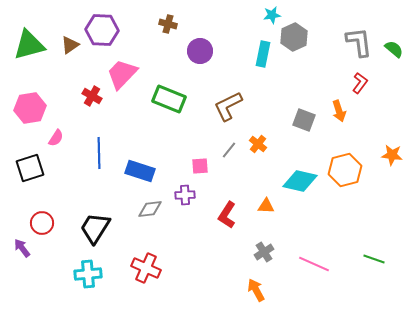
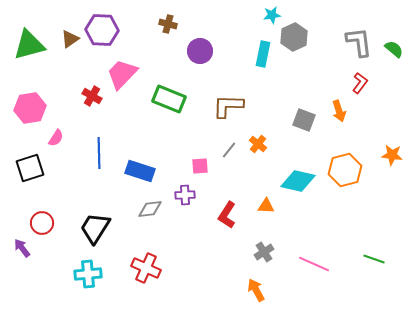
brown triangle at (70, 45): moved 6 px up
brown L-shape at (228, 106): rotated 28 degrees clockwise
cyan diamond at (300, 181): moved 2 px left
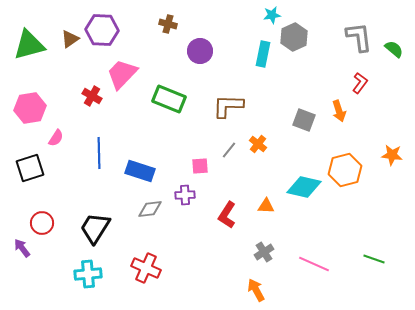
gray L-shape at (359, 42): moved 5 px up
cyan diamond at (298, 181): moved 6 px right, 6 px down
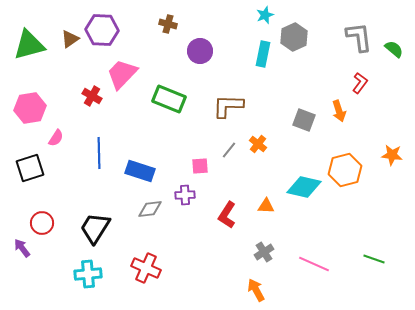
cyan star at (272, 15): moved 7 px left; rotated 12 degrees counterclockwise
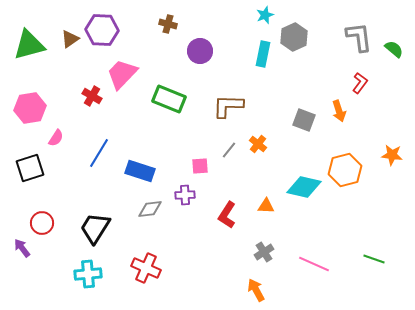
blue line at (99, 153): rotated 32 degrees clockwise
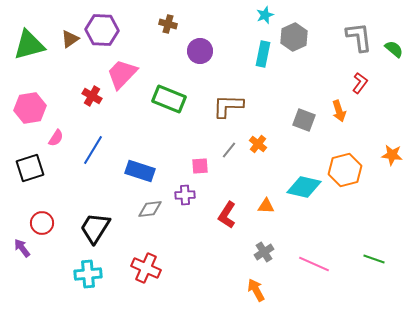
blue line at (99, 153): moved 6 px left, 3 px up
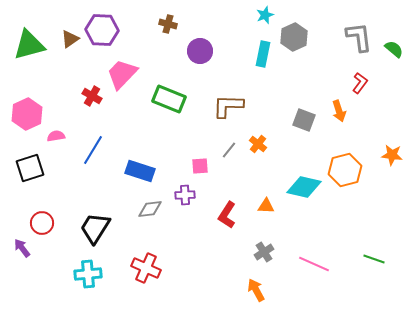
pink hexagon at (30, 108): moved 3 px left, 6 px down; rotated 16 degrees counterclockwise
pink semicircle at (56, 138): moved 2 px up; rotated 132 degrees counterclockwise
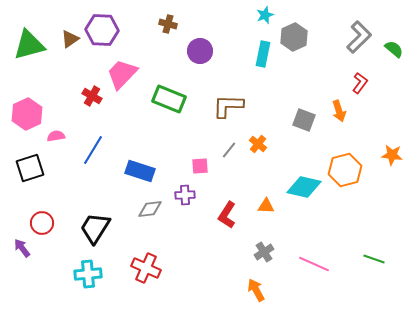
gray L-shape at (359, 37): rotated 52 degrees clockwise
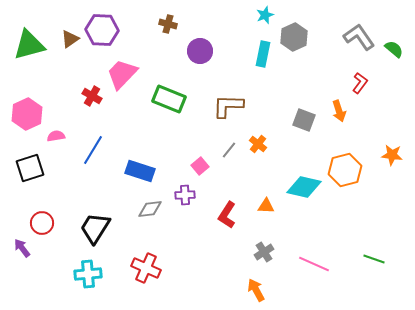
gray L-shape at (359, 37): rotated 80 degrees counterclockwise
pink square at (200, 166): rotated 36 degrees counterclockwise
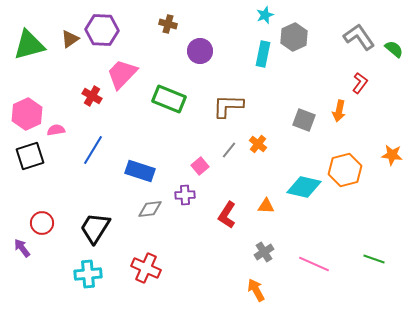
orange arrow at (339, 111): rotated 30 degrees clockwise
pink semicircle at (56, 136): moved 6 px up
black square at (30, 168): moved 12 px up
